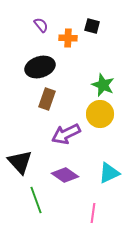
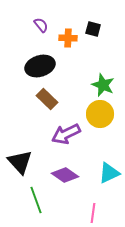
black square: moved 1 px right, 3 px down
black ellipse: moved 1 px up
brown rectangle: rotated 65 degrees counterclockwise
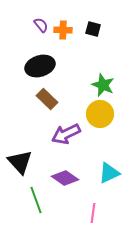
orange cross: moved 5 px left, 8 px up
purple diamond: moved 3 px down
